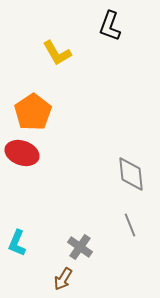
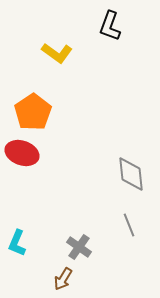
yellow L-shape: rotated 24 degrees counterclockwise
gray line: moved 1 px left
gray cross: moved 1 px left
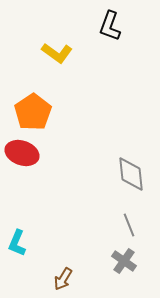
gray cross: moved 45 px right, 14 px down
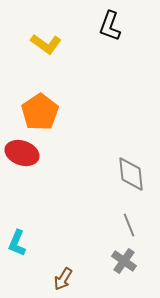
yellow L-shape: moved 11 px left, 9 px up
orange pentagon: moved 7 px right
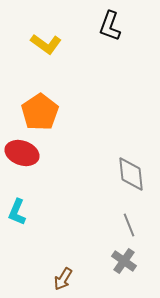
cyan L-shape: moved 31 px up
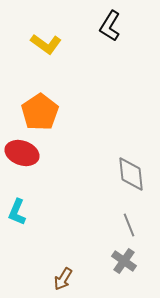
black L-shape: rotated 12 degrees clockwise
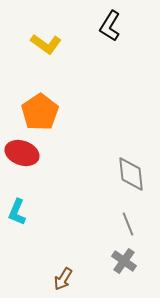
gray line: moved 1 px left, 1 px up
